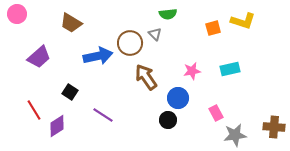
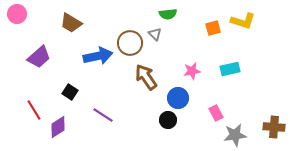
purple diamond: moved 1 px right, 1 px down
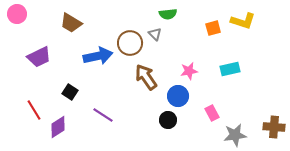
purple trapezoid: rotated 15 degrees clockwise
pink star: moved 3 px left
blue circle: moved 2 px up
pink rectangle: moved 4 px left
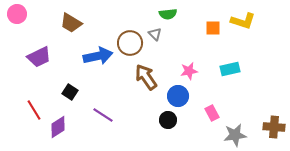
orange square: rotated 14 degrees clockwise
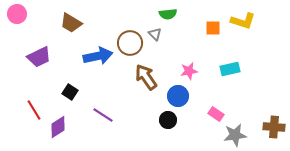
pink rectangle: moved 4 px right, 1 px down; rotated 28 degrees counterclockwise
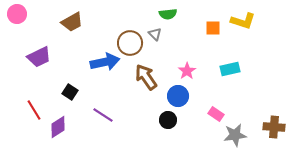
brown trapezoid: moved 1 px right, 1 px up; rotated 60 degrees counterclockwise
blue arrow: moved 7 px right, 6 px down
pink star: moved 2 px left; rotated 24 degrees counterclockwise
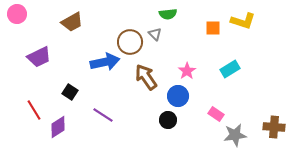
brown circle: moved 1 px up
cyan rectangle: rotated 18 degrees counterclockwise
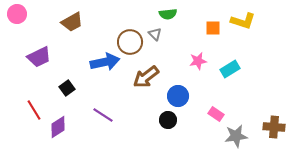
pink star: moved 11 px right, 10 px up; rotated 24 degrees clockwise
brown arrow: rotated 92 degrees counterclockwise
black square: moved 3 px left, 4 px up; rotated 21 degrees clockwise
gray star: moved 1 px right, 1 px down
